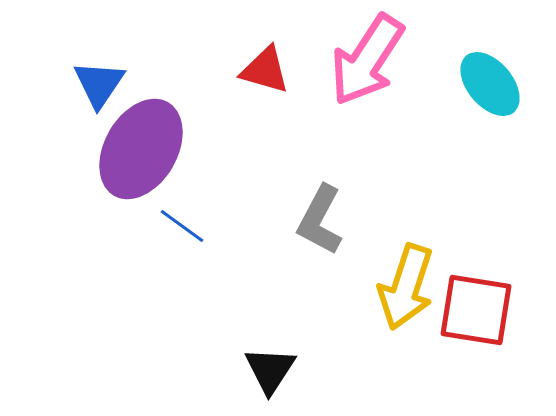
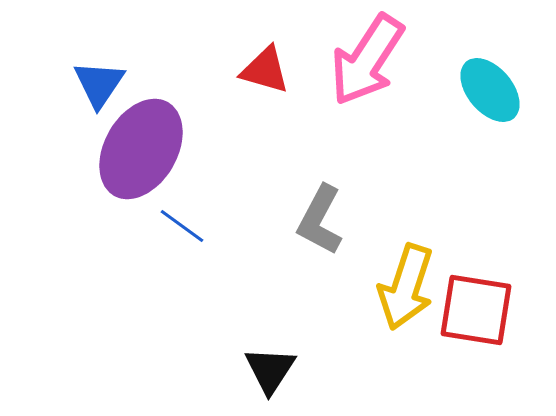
cyan ellipse: moved 6 px down
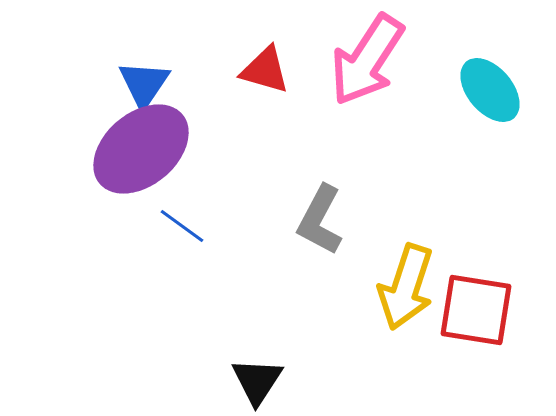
blue triangle: moved 45 px right
purple ellipse: rotated 20 degrees clockwise
black triangle: moved 13 px left, 11 px down
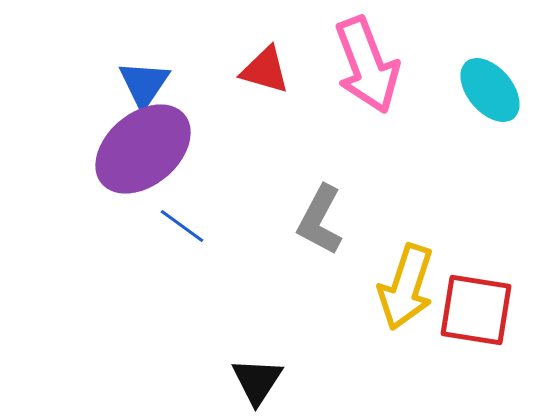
pink arrow: moved 5 px down; rotated 54 degrees counterclockwise
purple ellipse: moved 2 px right
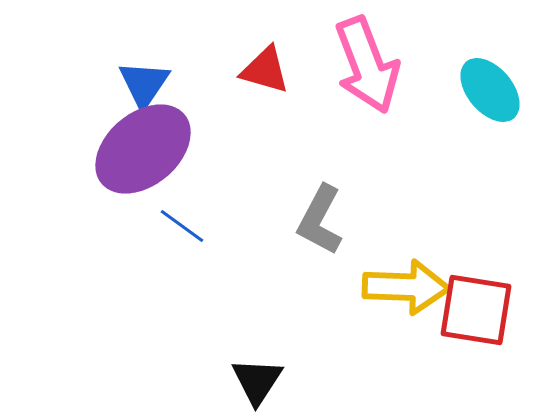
yellow arrow: rotated 106 degrees counterclockwise
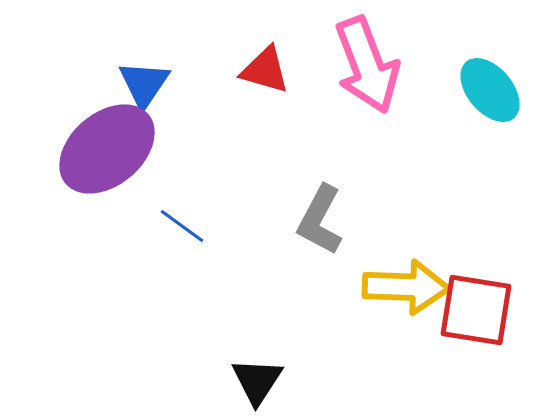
purple ellipse: moved 36 px left
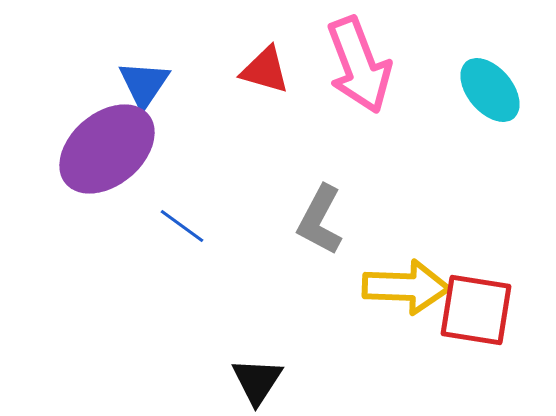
pink arrow: moved 8 px left
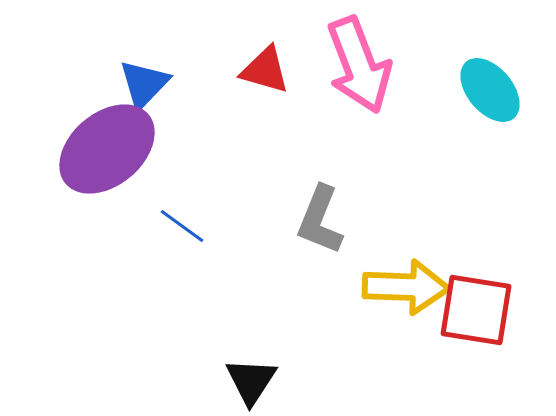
blue triangle: rotated 10 degrees clockwise
gray L-shape: rotated 6 degrees counterclockwise
black triangle: moved 6 px left
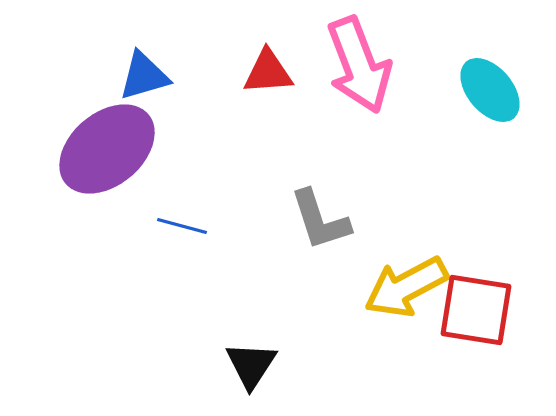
red triangle: moved 3 px right, 2 px down; rotated 20 degrees counterclockwise
blue triangle: moved 8 px up; rotated 30 degrees clockwise
gray L-shape: rotated 40 degrees counterclockwise
blue line: rotated 21 degrees counterclockwise
yellow arrow: rotated 150 degrees clockwise
black triangle: moved 16 px up
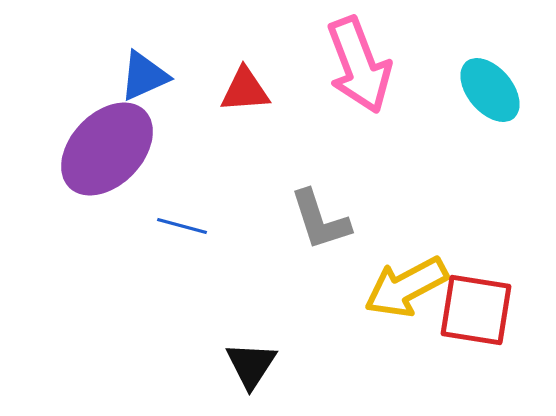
red triangle: moved 23 px left, 18 px down
blue triangle: rotated 8 degrees counterclockwise
purple ellipse: rotated 6 degrees counterclockwise
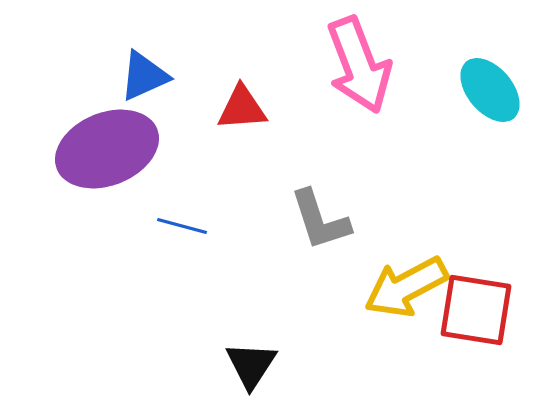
red triangle: moved 3 px left, 18 px down
purple ellipse: rotated 24 degrees clockwise
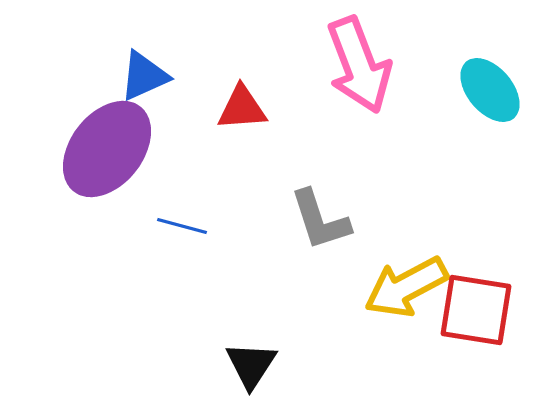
purple ellipse: rotated 30 degrees counterclockwise
